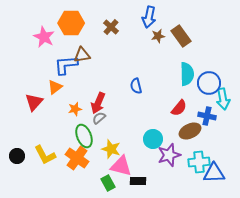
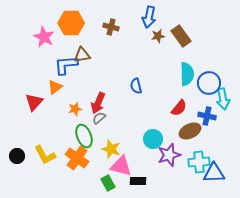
brown cross: rotated 28 degrees counterclockwise
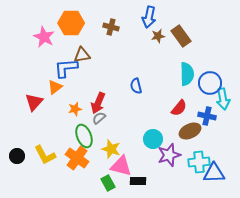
blue L-shape: moved 3 px down
blue circle: moved 1 px right
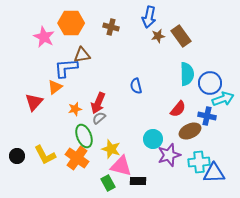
cyan arrow: rotated 100 degrees counterclockwise
red semicircle: moved 1 px left, 1 px down
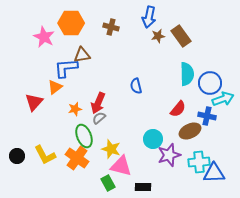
black rectangle: moved 5 px right, 6 px down
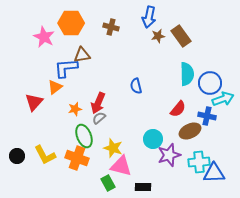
yellow star: moved 2 px right, 1 px up
orange cross: rotated 15 degrees counterclockwise
